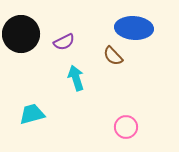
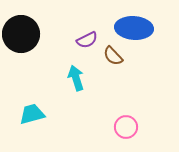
purple semicircle: moved 23 px right, 2 px up
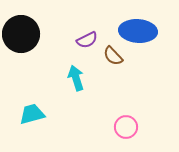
blue ellipse: moved 4 px right, 3 px down
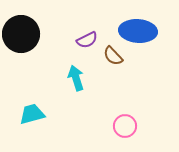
pink circle: moved 1 px left, 1 px up
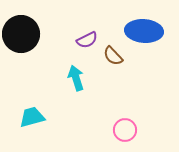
blue ellipse: moved 6 px right
cyan trapezoid: moved 3 px down
pink circle: moved 4 px down
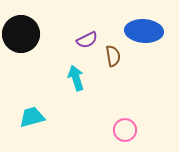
brown semicircle: rotated 145 degrees counterclockwise
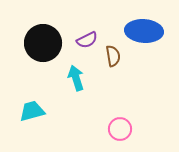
black circle: moved 22 px right, 9 px down
cyan trapezoid: moved 6 px up
pink circle: moved 5 px left, 1 px up
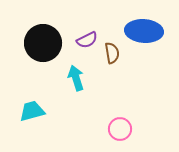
brown semicircle: moved 1 px left, 3 px up
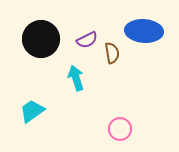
black circle: moved 2 px left, 4 px up
cyan trapezoid: rotated 20 degrees counterclockwise
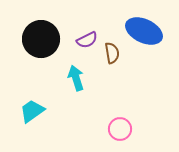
blue ellipse: rotated 21 degrees clockwise
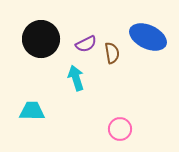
blue ellipse: moved 4 px right, 6 px down
purple semicircle: moved 1 px left, 4 px down
cyan trapezoid: rotated 36 degrees clockwise
